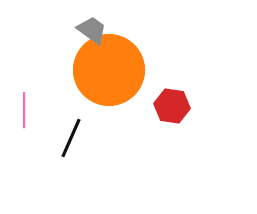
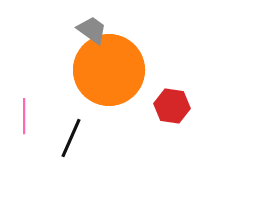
pink line: moved 6 px down
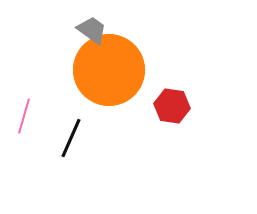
pink line: rotated 16 degrees clockwise
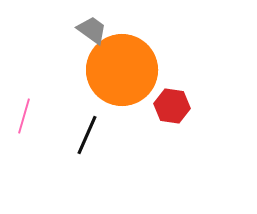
orange circle: moved 13 px right
black line: moved 16 px right, 3 px up
